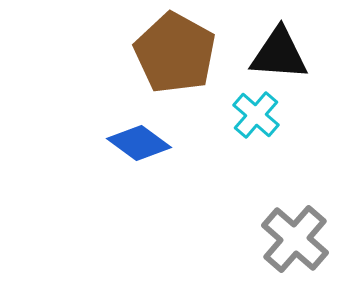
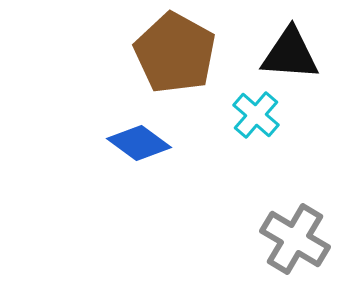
black triangle: moved 11 px right
gray cross: rotated 10 degrees counterclockwise
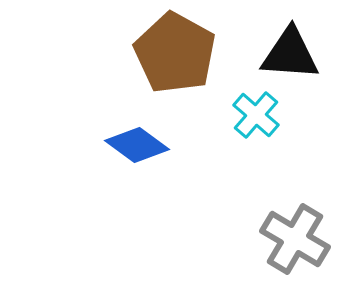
blue diamond: moved 2 px left, 2 px down
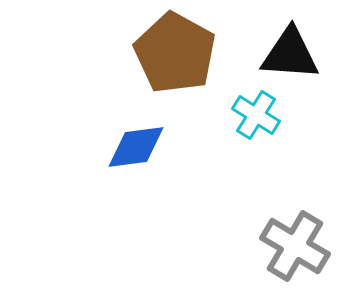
cyan cross: rotated 9 degrees counterclockwise
blue diamond: moved 1 px left, 2 px down; rotated 44 degrees counterclockwise
gray cross: moved 7 px down
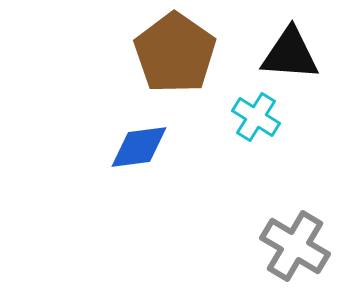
brown pentagon: rotated 6 degrees clockwise
cyan cross: moved 2 px down
blue diamond: moved 3 px right
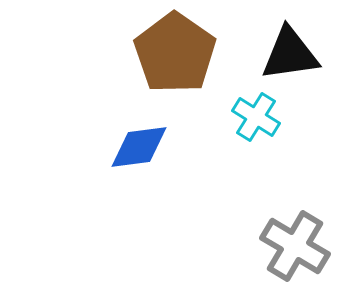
black triangle: rotated 12 degrees counterclockwise
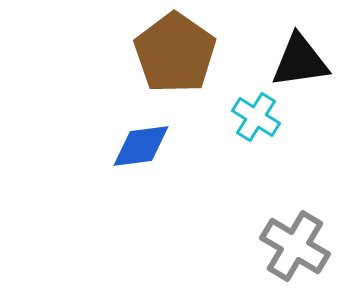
black triangle: moved 10 px right, 7 px down
blue diamond: moved 2 px right, 1 px up
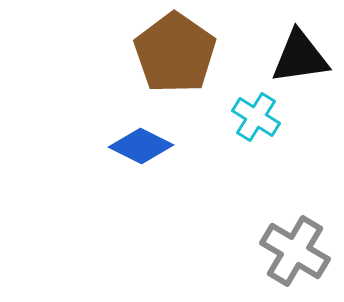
black triangle: moved 4 px up
blue diamond: rotated 34 degrees clockwise
gray cross: moved 5 px down
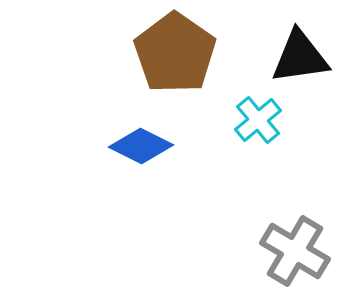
cyan cross: moved 2 px right, 3 px down; rotated 18 degrees clockwise
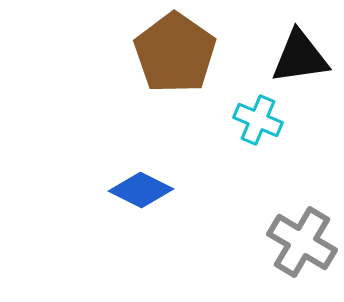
cyan cross: rotated 27 degrees counterclockwise
blue diamond: moved 44 px down
gray cross: moved 7 px right, 9 px up
